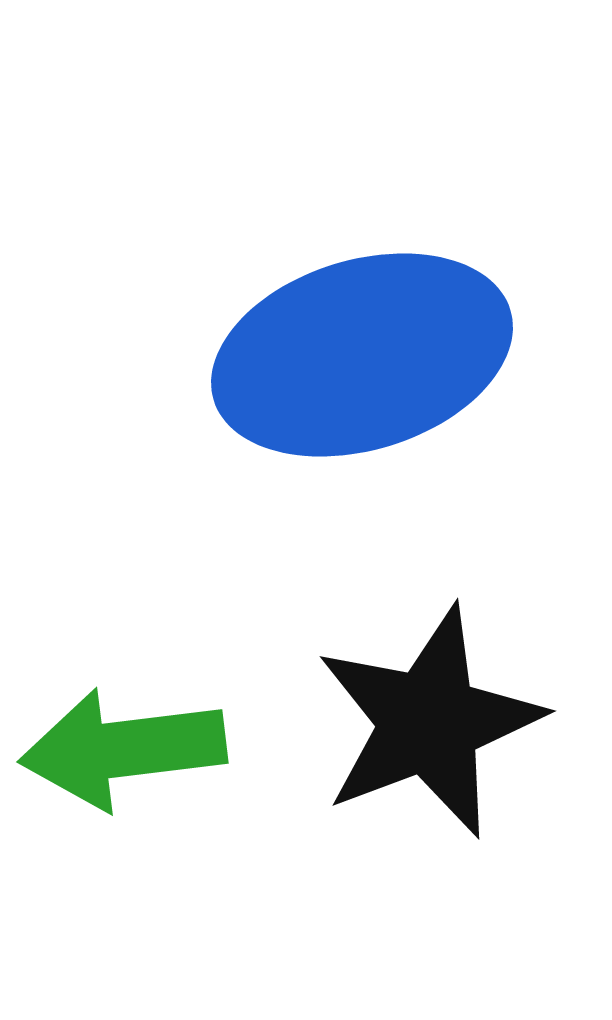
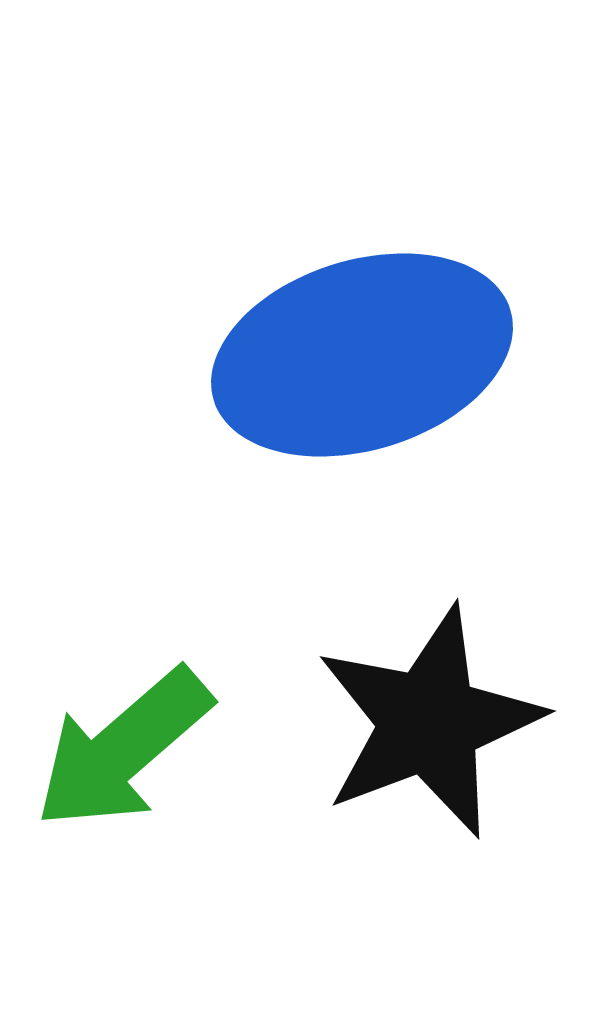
green arrow: rotated 34 degrees counterclockwise
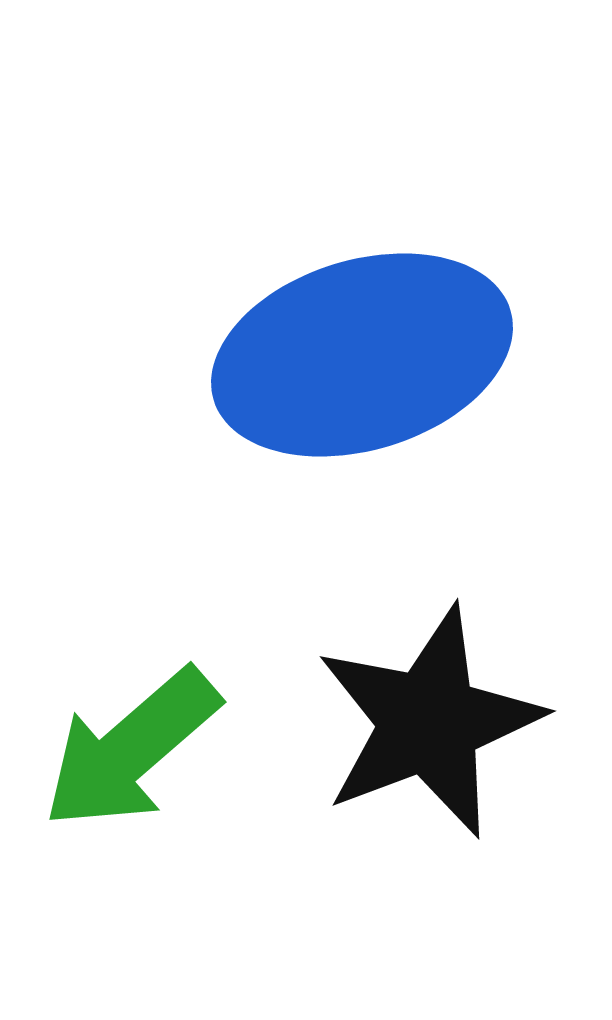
green arrow: moved 8 px right
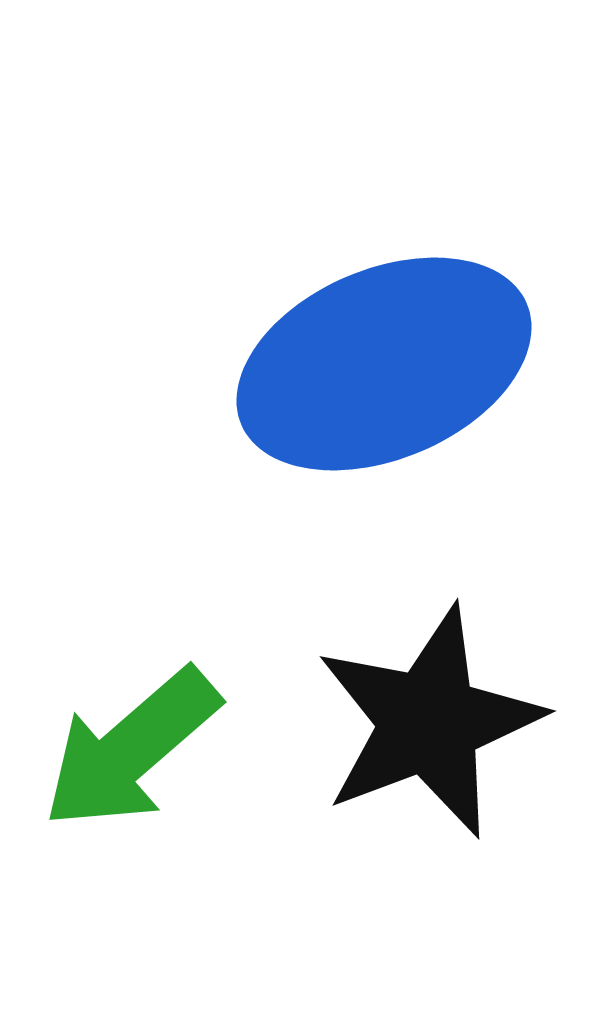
blue ellipse: moved 22 px right, 9 px down; rotated 6 degrees counterclockwise
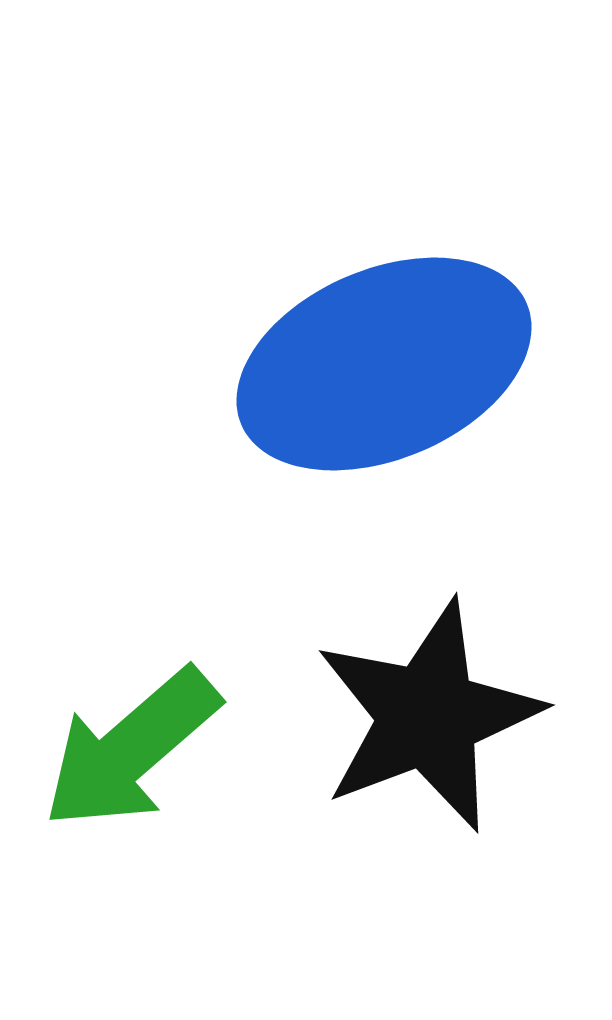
black star: moved 1 px left, 6 px up
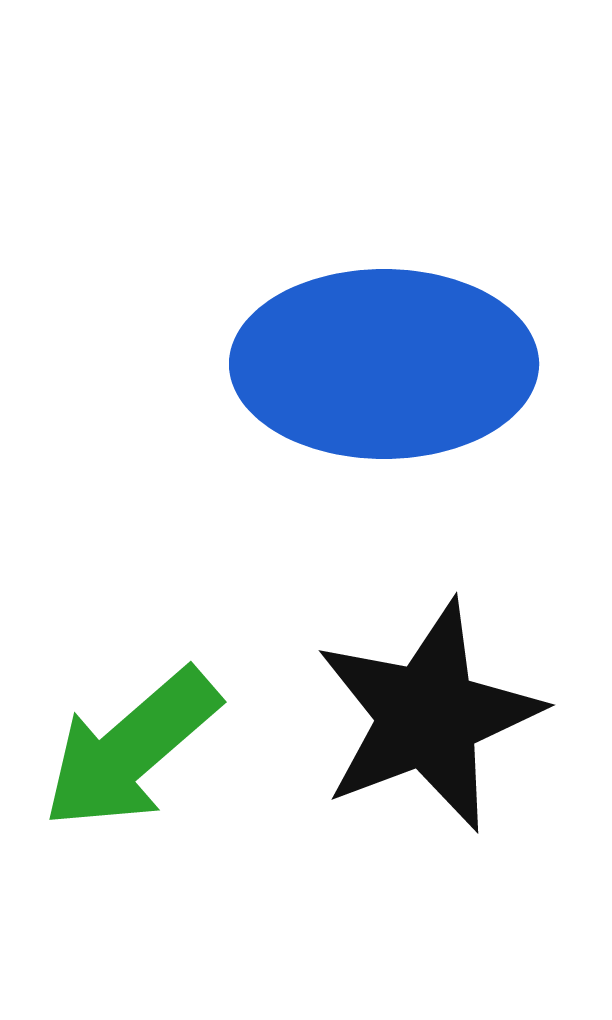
blue ellipse: rotated 23 degrees clockwise
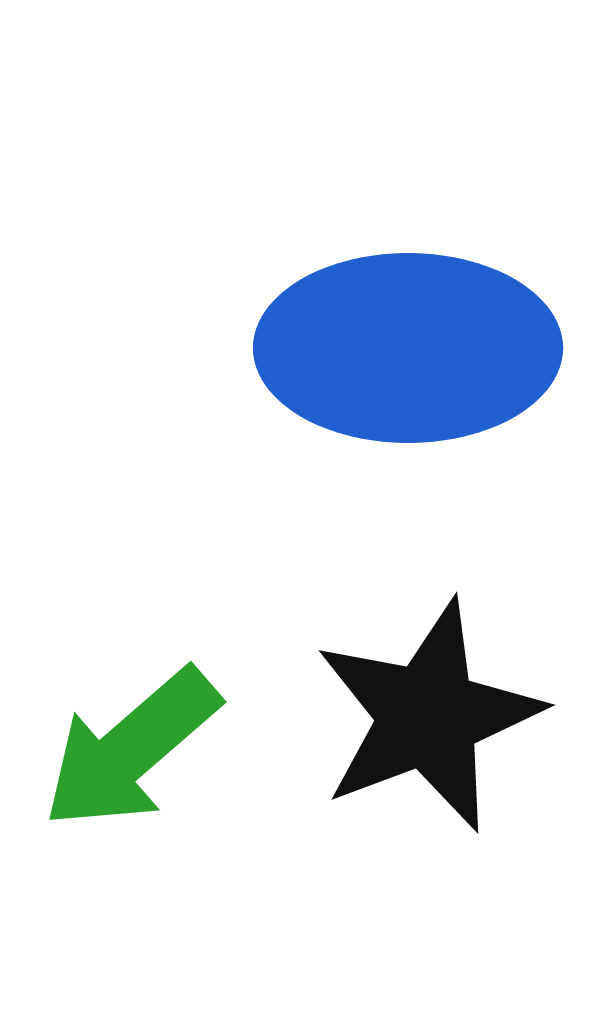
blue ellipse: moved 24 px right, 16 px up
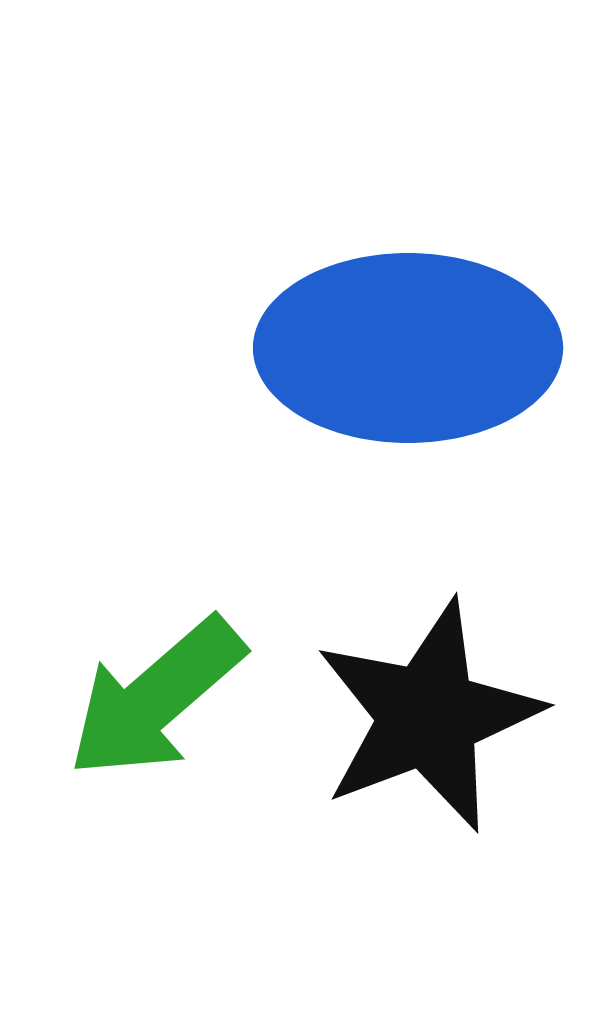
green arrow: moved 25 px right, 51 px up
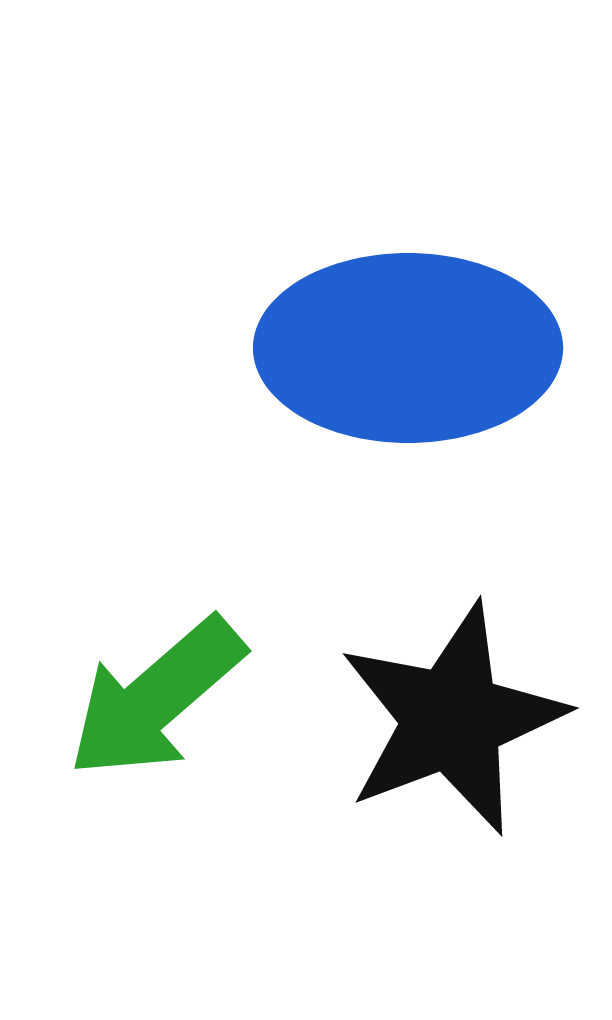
black star: moved 24 px right, 3 px down
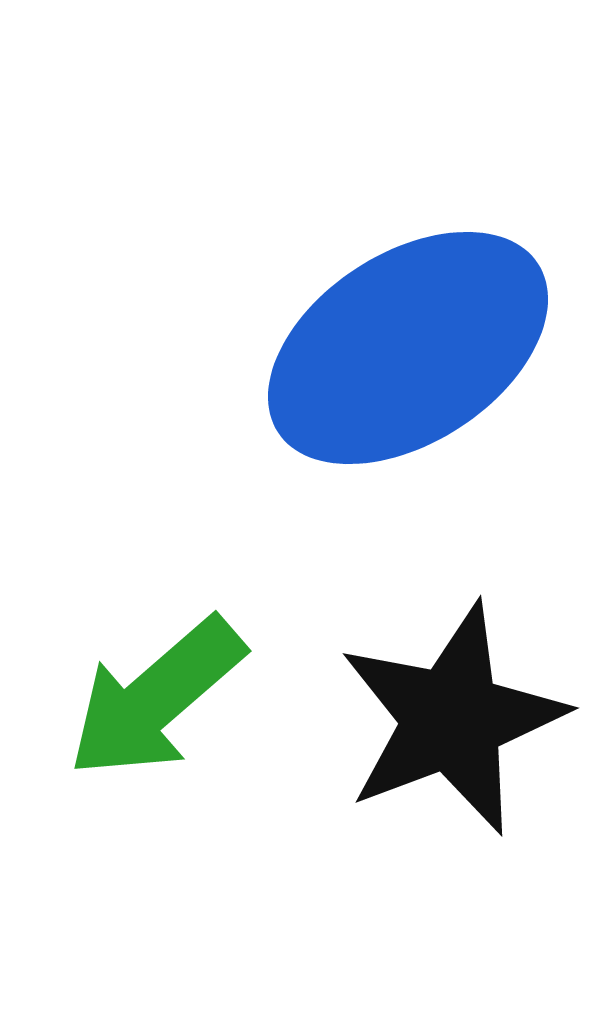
blue ellipse: rotated 33 degrees counterclockwise
